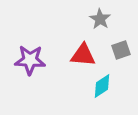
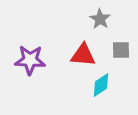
gray square: rotated 18 degrees clockwise
cyan diamond: moved 1 px left, 1 px up
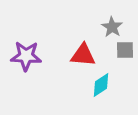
gray star: moved 12 px right, 8 px down
gray square: moved 4 px right
purple star: moved 4 px left, 4 px up
